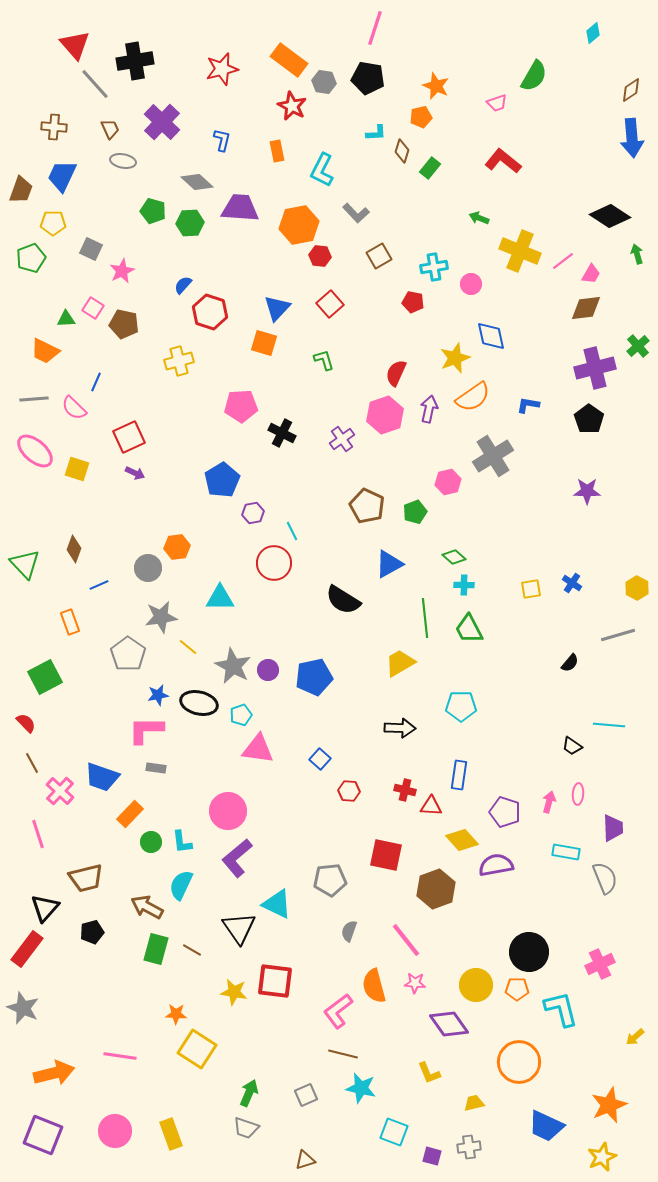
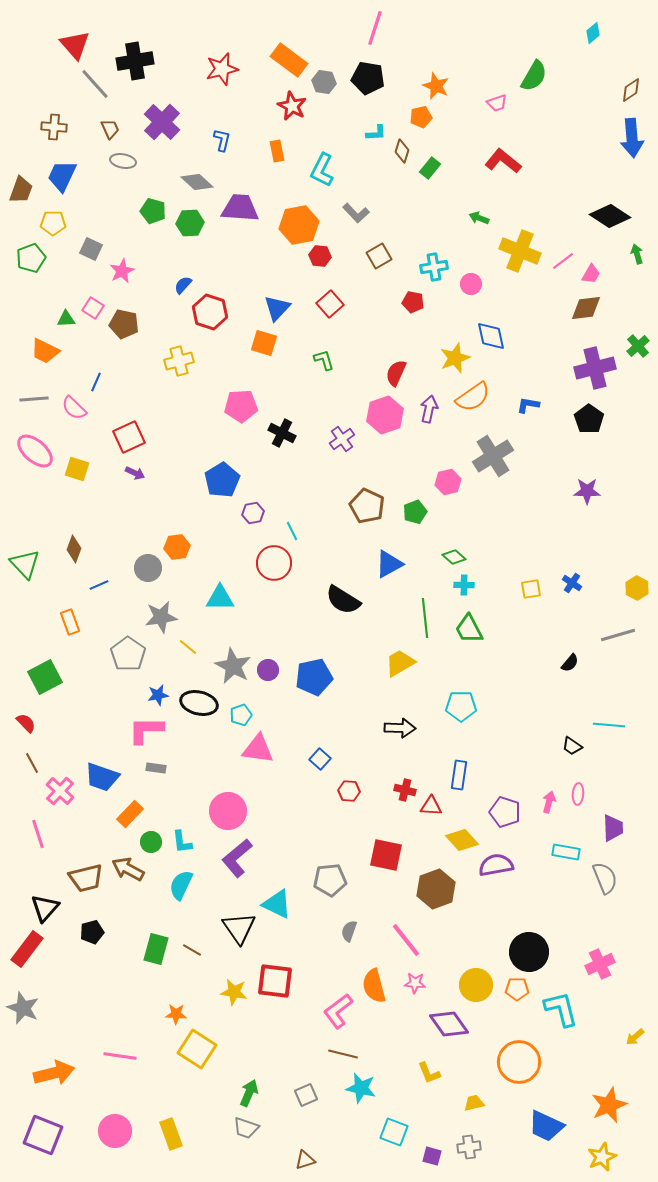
brown arrow at (147, 907): moved 19 px left, 38 px up
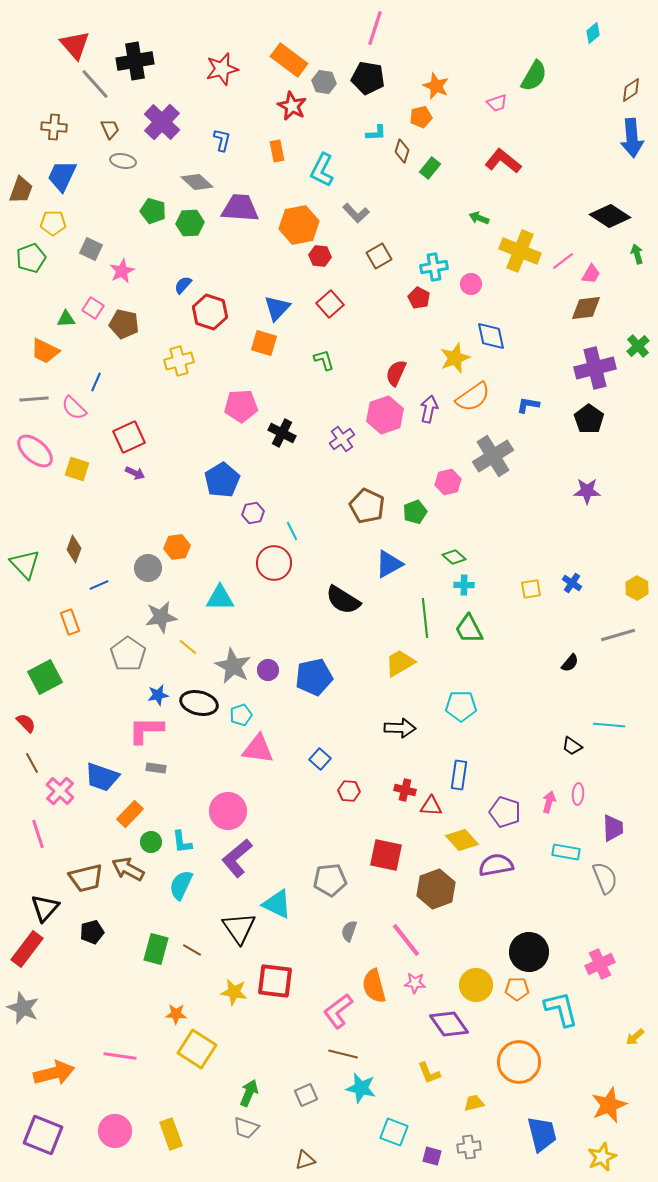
red pentagon at (413, 302): moved 6 px right, 4 px up; rotated 15 degrees clockwise
blue trapezoid at (546, 1126): moved 4 px left, 8 px down; rotated 129 degrees counterclockwise
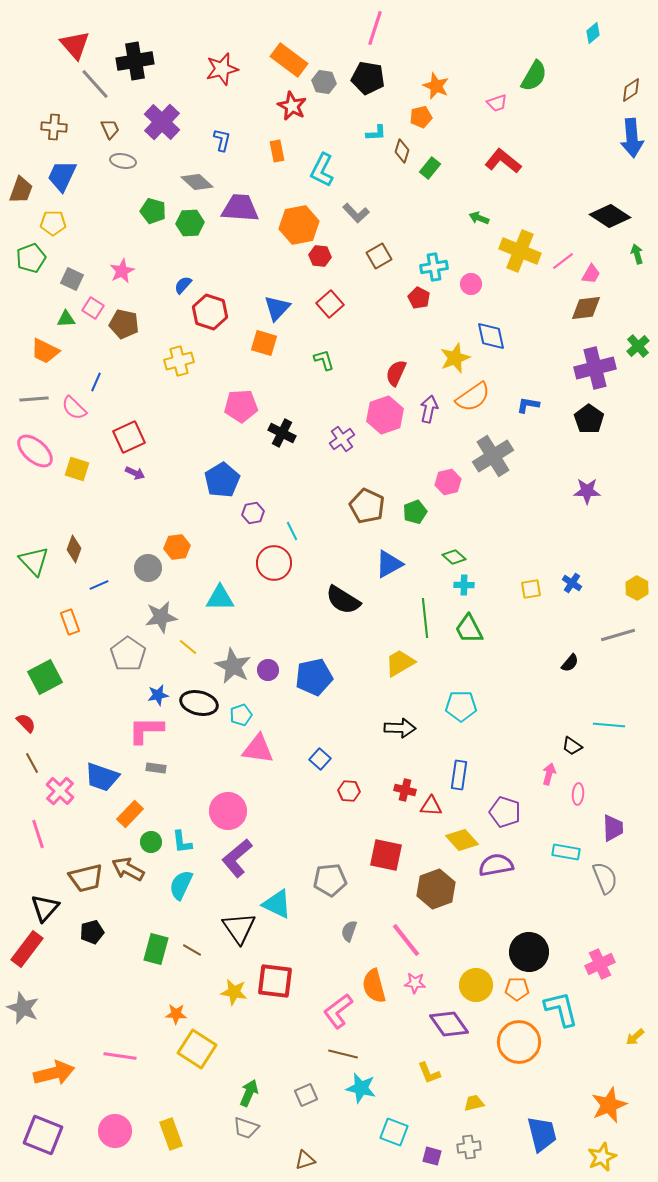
gray square at (91, 249): moved 19 px left, 30 px down
green triangle at (25, 564): moved 9 px right, 3 px up
pink arrow at (549, 802): moved 28 px up
orange circle at (519, 1062): moved 20 px up
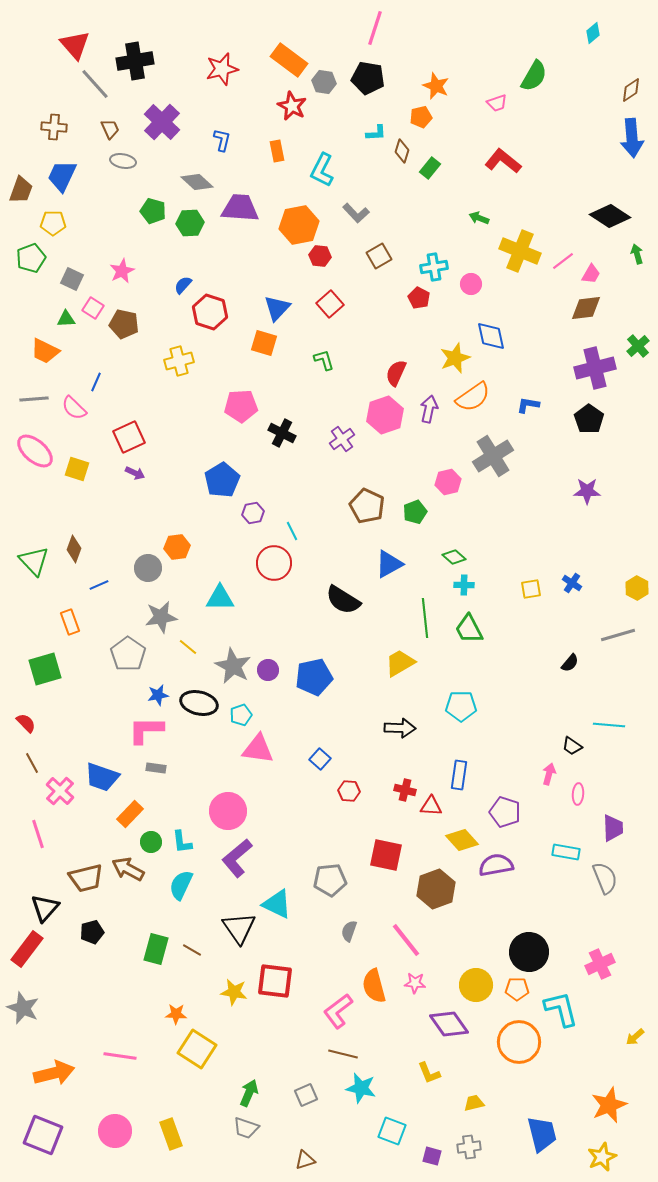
green square at (45, 677): moved 8 px up; rotated 12 degrees clockwise
cyan square at (394, 1132): moved 2 px left, 1 px up
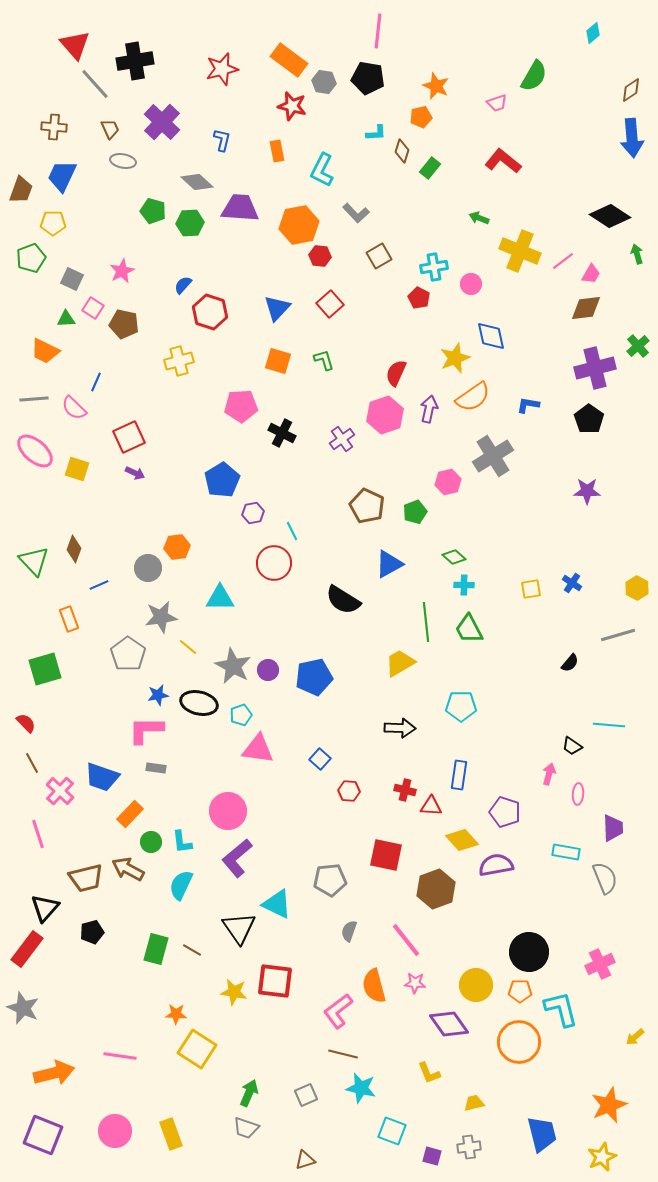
pink line at (375, 28): moved 3 px right, 3 px down; rotated 12 degrees counterclockwise
red star at (292, 106): rotated 12 degrees counterclockwise
orange square at (264, 343): moved 14 px right, 18 px down
green line at (425, 618): moved 1 px right, 4 px down
orange rectangle at (70, 622): moved 1 px left, 3 px up
orange pentagon at (517, 989): moved 3 px right, 2 px down
